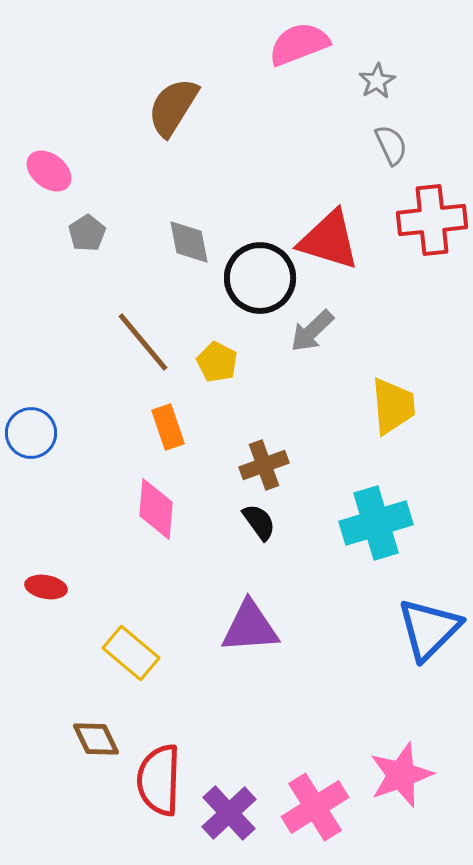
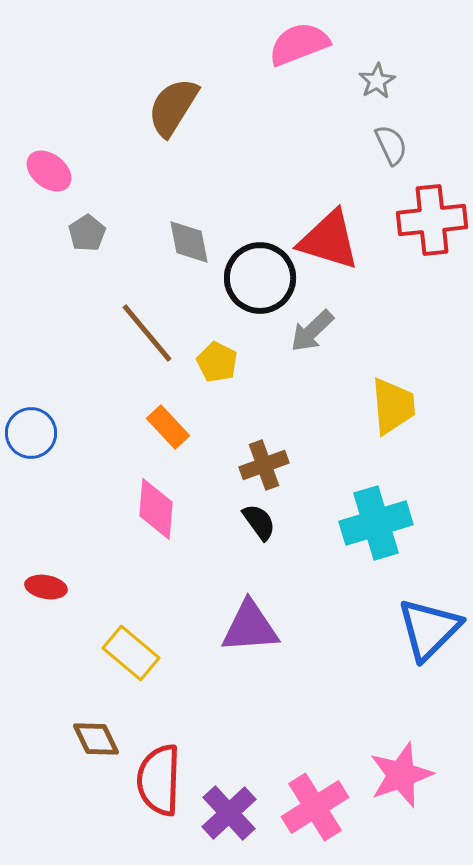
brown line: moved 4 px right, 9 px up
orange rectangle: rotated 24 degrees counterclockwise
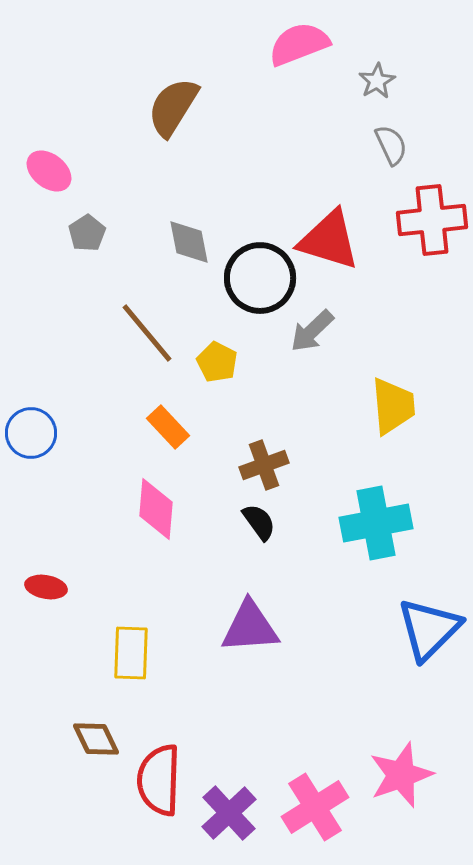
cyan cross: rotated 6 degrees clockwise
yellow rectangle: rotated 52 degrees clockwise
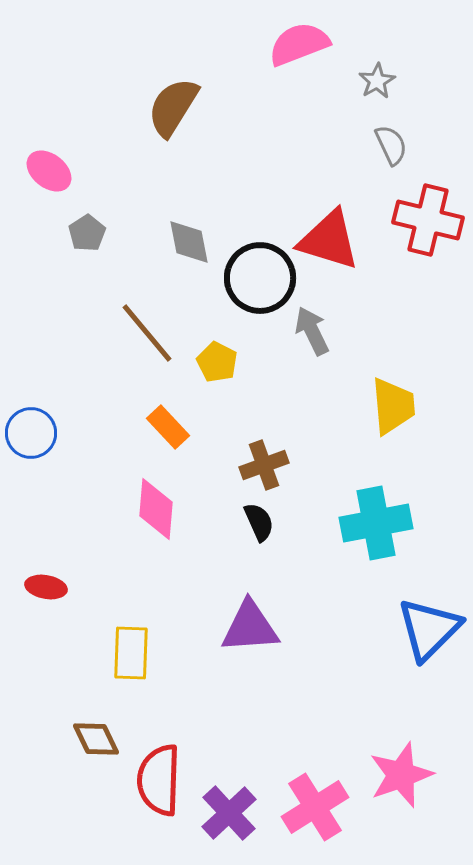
red cross: moved 4 px left; rotated 20 degrees clockwise
gray arrow: rotated 108 degrees clockwise
black semicircle: rotated 12 degrees clockwise
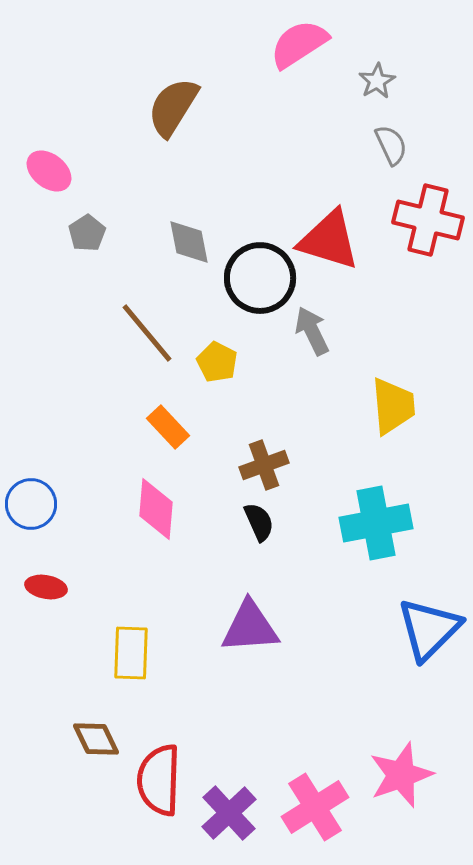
pink semicircle: rotated 12 degrees counterclockwise
blue circle: moved 71 px down
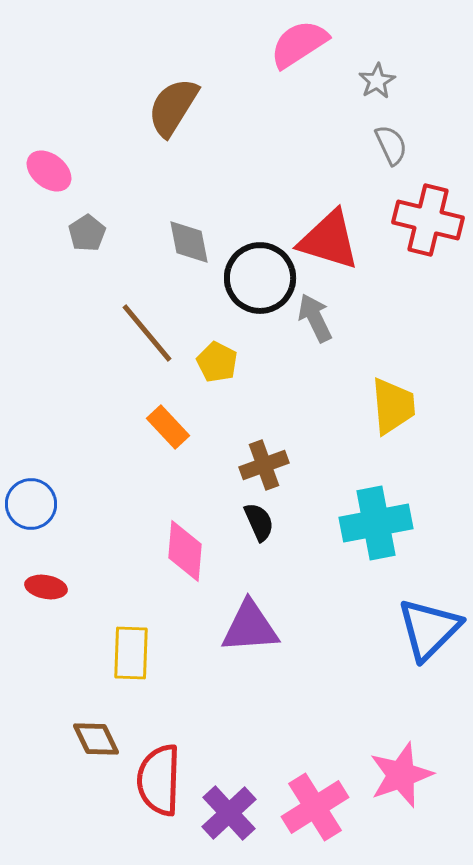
gray arrow: moved 3 px right, 13 px up
pink diamond: moved 29 px right, 42 px down
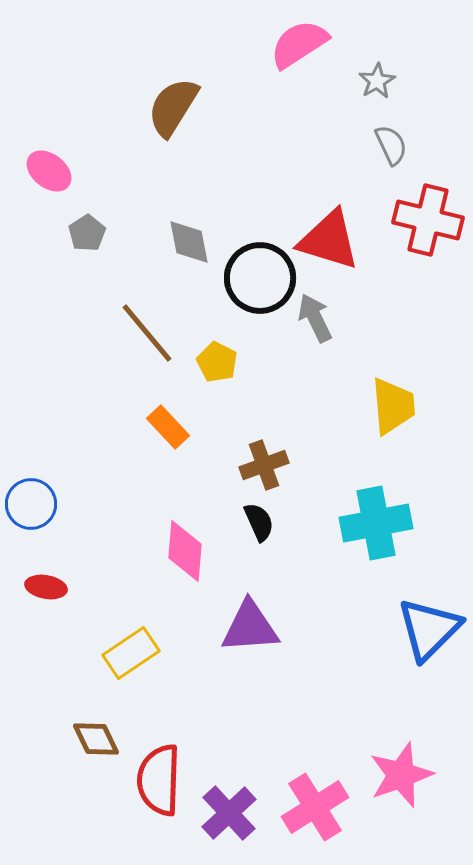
yellow rectangle: rotated 54 degrees clockwise
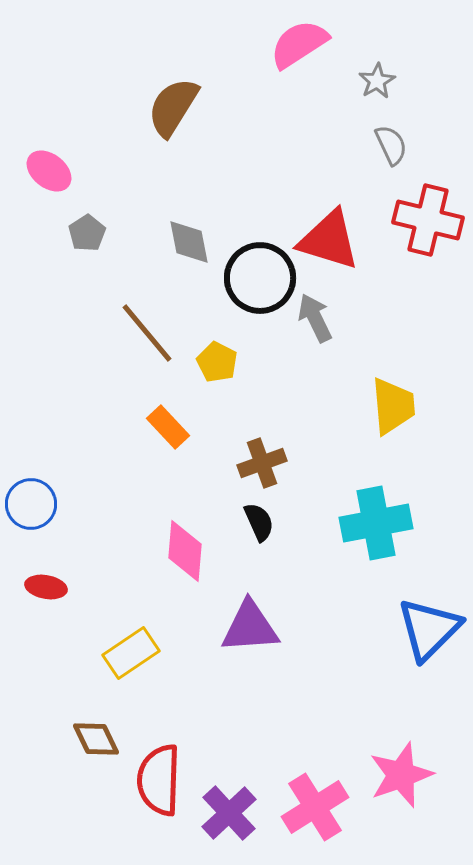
brown cross: moved 2 px left, 2 px up
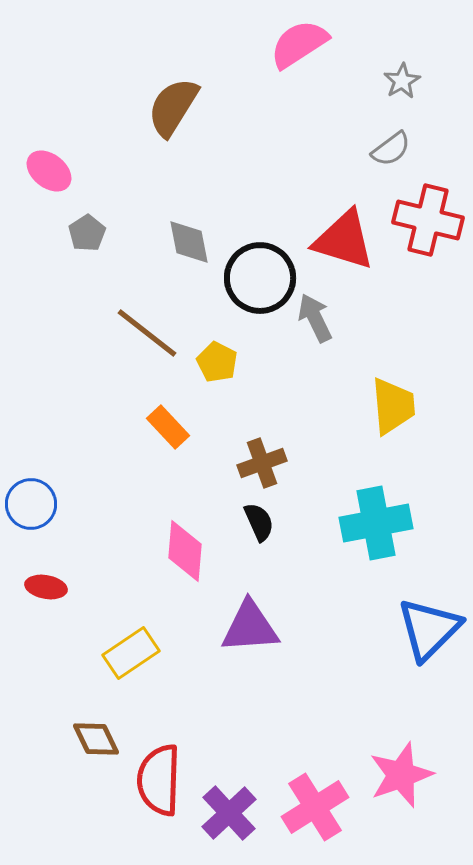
gray star: moved 25 px right
gray semicircle: moved 4 px down; rotated 78 degrees clockwise
red triangle: moved 15 px right
brown line: rotated 12 degrees counterclockwise
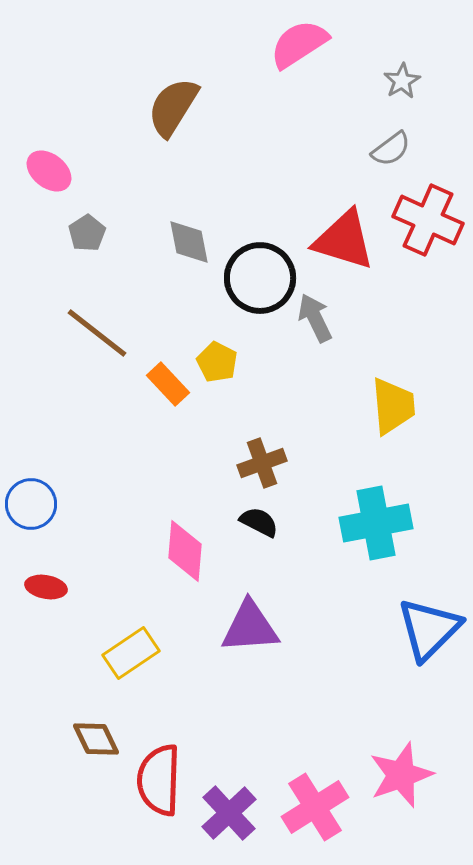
red cross: rotated 10 degrees clockwise
brown line: moved 50 px left
orange rectangle: moved 43 px up
black semicircle: rotated 39 degrees counterclockwise
